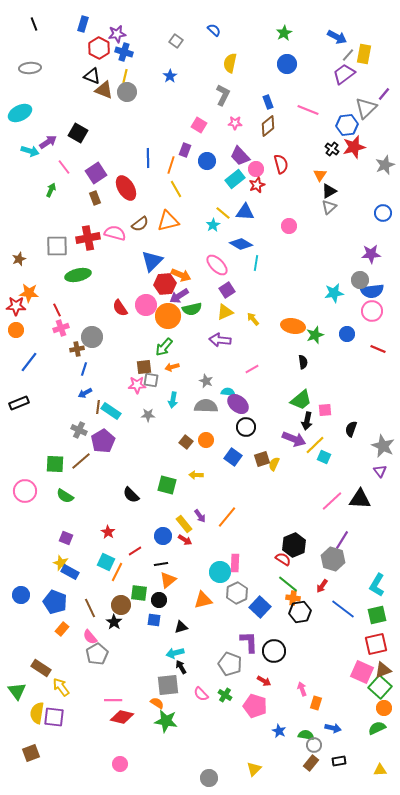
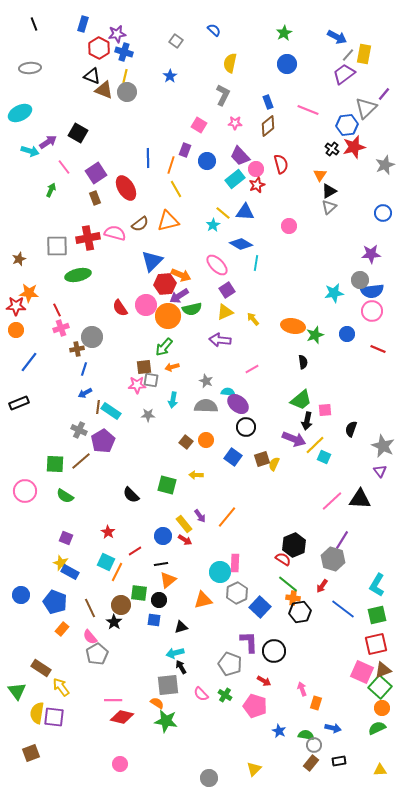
orange circle at (384, 708): moved 2 px left
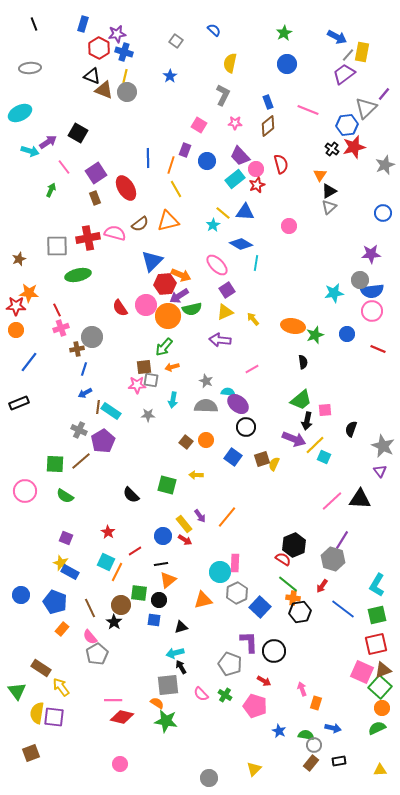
yellow rectangle at (364, 54): moved 2 px left, 2 px up
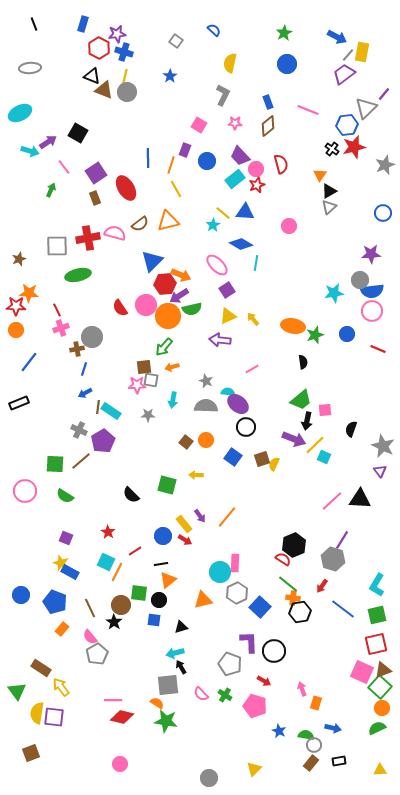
yellow triangle at (225, 312): moved 3 px right, 4 px down
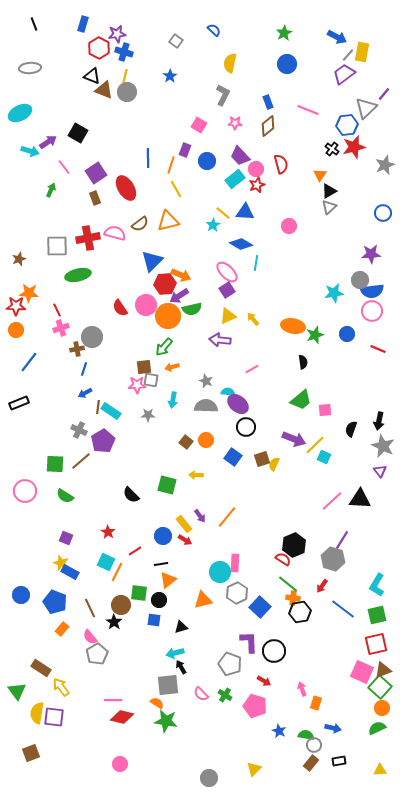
pink ellipse at (217, 265): moved 10 px right, 7 px down
black arrow at (307, 421): moved 72 px right
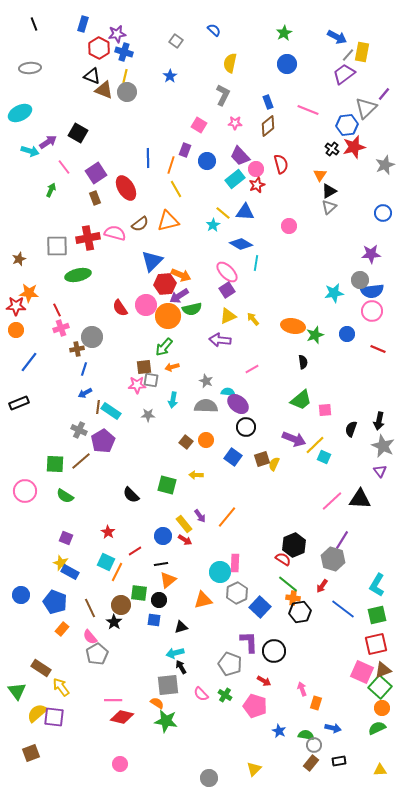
yellow semicircle at (37, 713): rotated 40 degrees clockwise
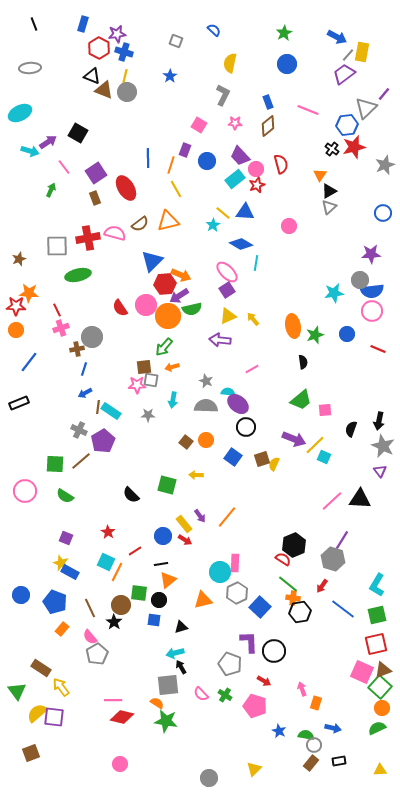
gray square at (176, 41): rotated 16 degrees counterclockwise
orange ellipse at (293, 326): rotated 70 degrees clockwise
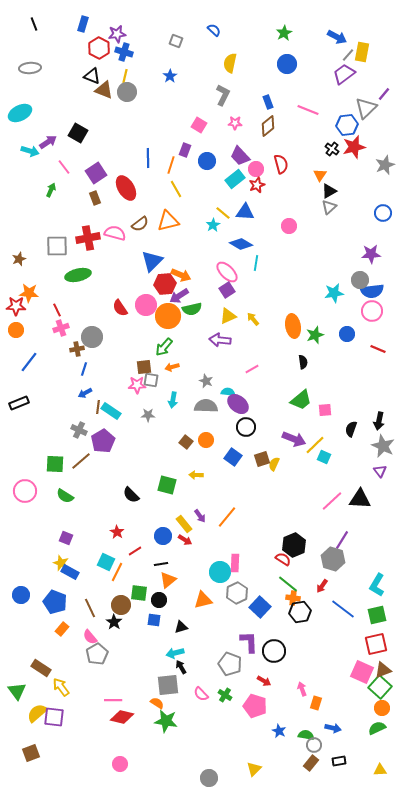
red star at (108, 532): moved 9 px right
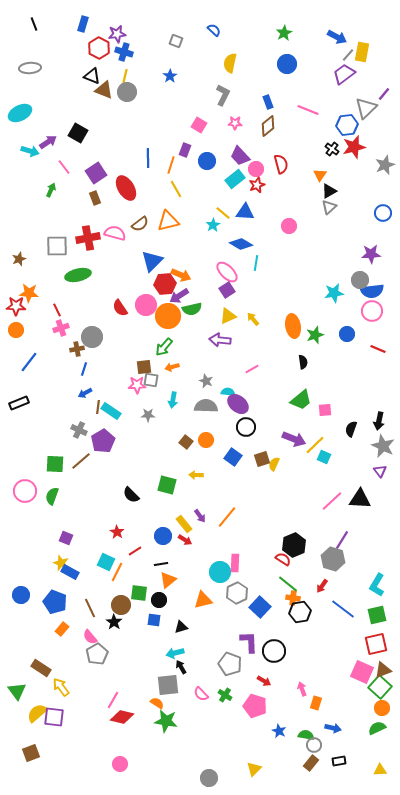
green semicircle at (65, 496): moved 13 px left; rotated 78 degrees clockwise
pink line at (113, 700): rotated 60 degrees counterclockwise
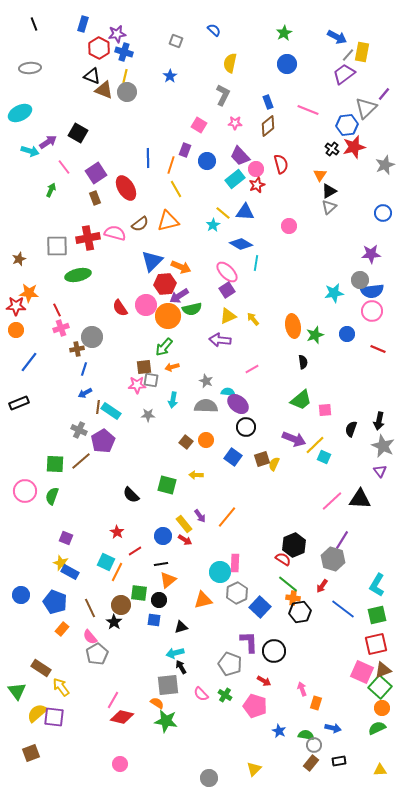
orange arrow at (181, 275): moved 8 px up
